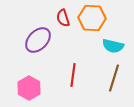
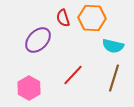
red line: rotated 35 degrees clockwise
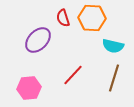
pink hexagon: rotated 25 degrees clockwise
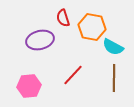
orange hexagon: moved 9 px down; rotated 8 degrees clockwise
purple ellipse: moved 2 px right; rotated 32 degrees clockwise
cyan semicircle: moved 1 px down; rotated 15 degrees clockwise
brown line: rotated 16 degrees counterclockwise
pink hexagon: moved 2 px up
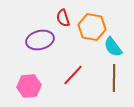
cyan semicircle: rotated 25 degrees clockwise
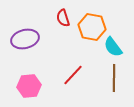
purple ellipse: moved 15 px left, 1 px up
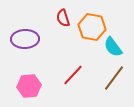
purple ellipse: rotated 12 degrees clockwise
brown line: rotated 36 degrees clockwise
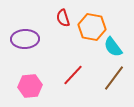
pink hexagon: moved 1 px right
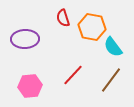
brown line: moved 3 px left, 2 px down
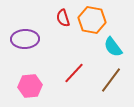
orange hexagon: moved 7 px up
red line: moved 1 px right, 2 px up
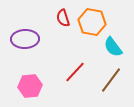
orange hexagon: moved 2 px down
red line: moved 1 px right, 1 px up
